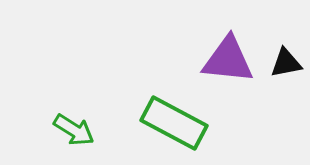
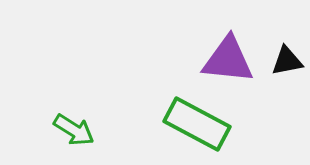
black triangle: moved 1 px right, 2 px up
green rectangle: moved 23 px right, 1 px down
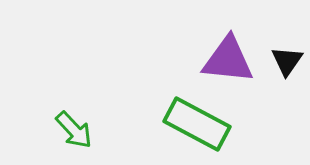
black triangle: rotated 44 degrees counterclockwise
green arrow: rotated 15 degrees clockwise
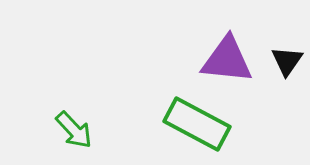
purple triangle: moved 1 px left
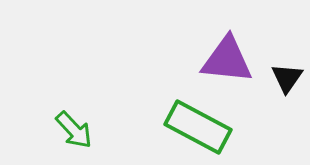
black triangle: moved 17 px down
green rectangle: moved 1 px right, 3 px down
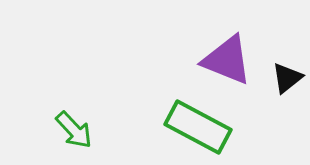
purple triangle: rotated 16 degrees clockwise
black triangle: rotated 16 degrees clockwise
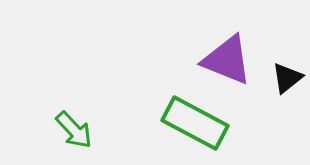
green rectangle: moved 3 px left, 4 px up
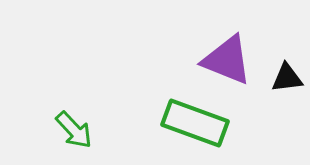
black triangle: rotated 32 degrees clockwise
green rectangle: rotated 8 degrees counterclockwise
